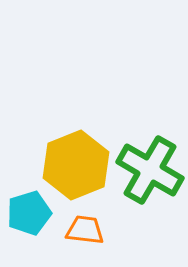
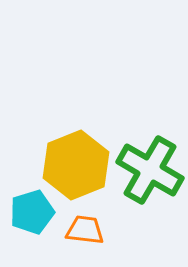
cyan pentagon: moved 3 px right, 1 px up
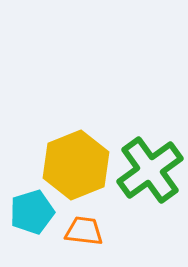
green cross: rotated 24 degrees clockwise
orange trapezoid: moved 1 px left, 1 px down
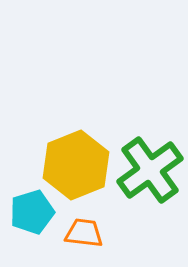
orange trapezoid: moved 2 px down
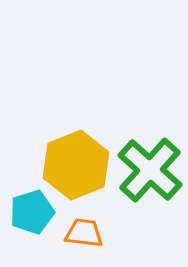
green cross: rotated 12 degrees counterclockwise
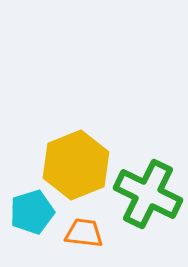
green cross: moved 2 px left, 24 px down; rotated 16 degrees counterclockwise
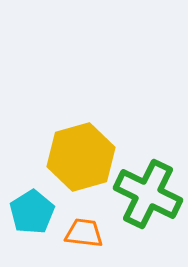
yellow hexagon: moved 5 px right, 8 px up; rotated 6 degrees clockwise
cyan pentagon: rotated 15 degrees counterclockwise
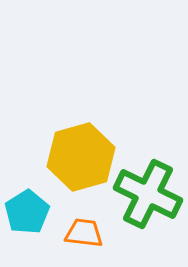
cyan pentagon: moved 5 px left
